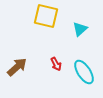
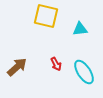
cyan triangle: rotated 35 degrees clockwise
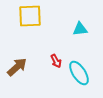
yellow square: moved 16 px left; rotated 15 degrees counterclockwise
red arrow: moved 3 px up
cyan ellipse: moved 5 px left, 1 px down
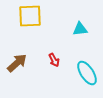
red arrow: moved 2 px left, 1 px up
brown arrow: moved 4 px up
cyan ellipse: moved 8 px right
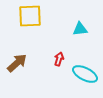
red arrow: moved 5 px right, 1 px up; rotated 136 degrees counterclockwise
cyan ellipse: moved 2 px left, 1 px down; rotated 30 degrees counterclockwise
